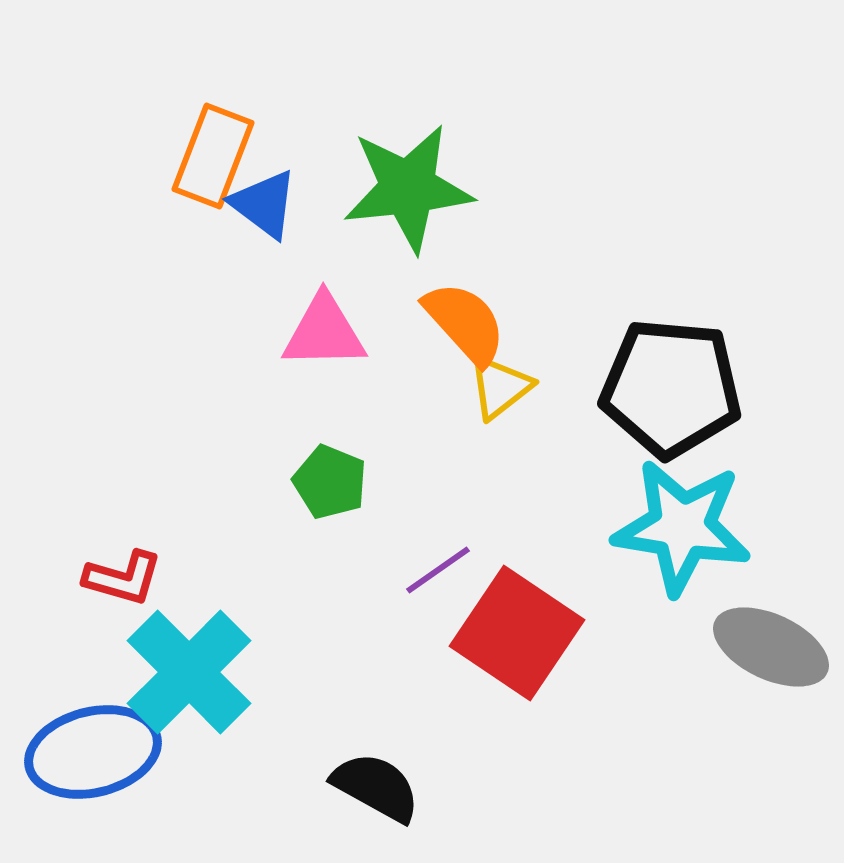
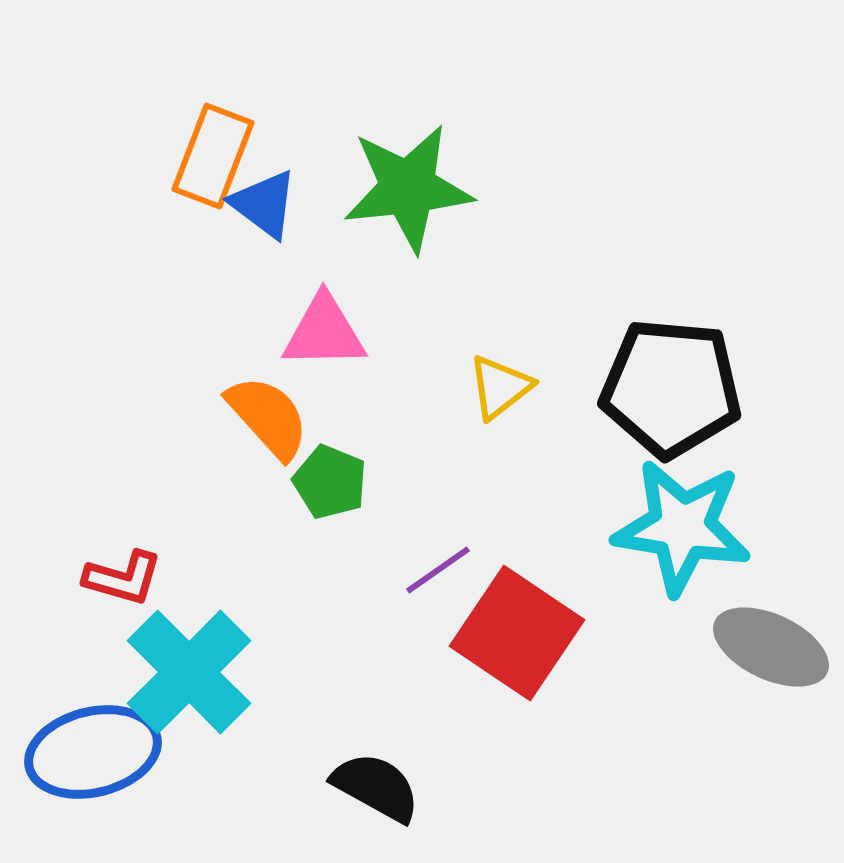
orange semicircle: moved 197 px left, 94 px down
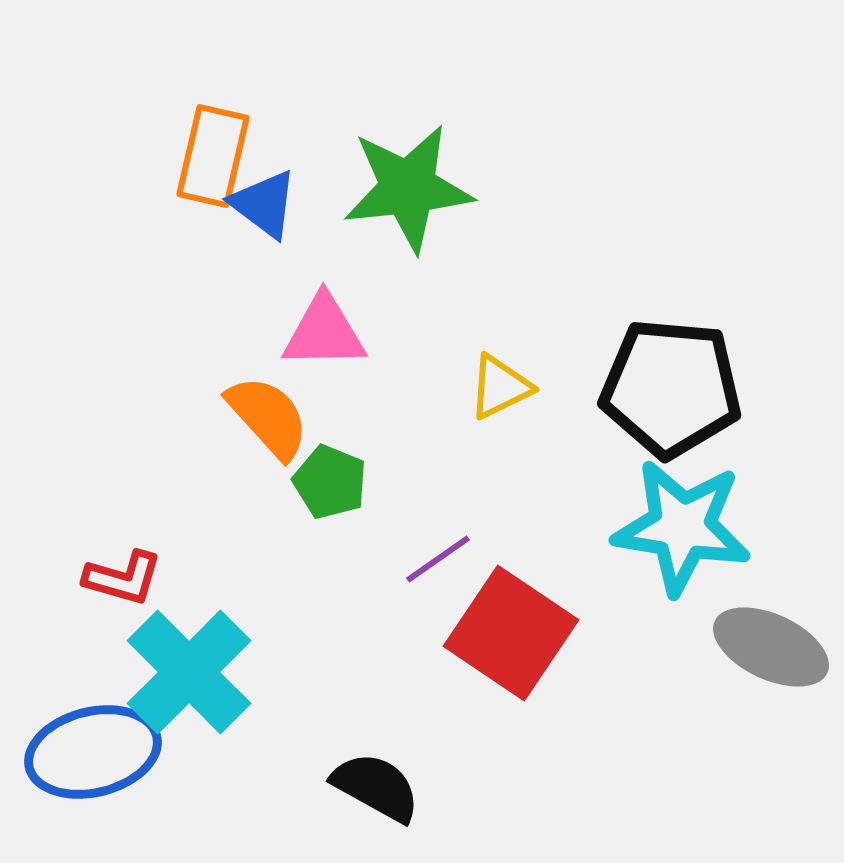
orange rectangle: rotated 8 degrees counterclockwise
yellow triangle: rotated 12 degrees clockwise
purple line: moved 11 px up
red square: moved 6 px left
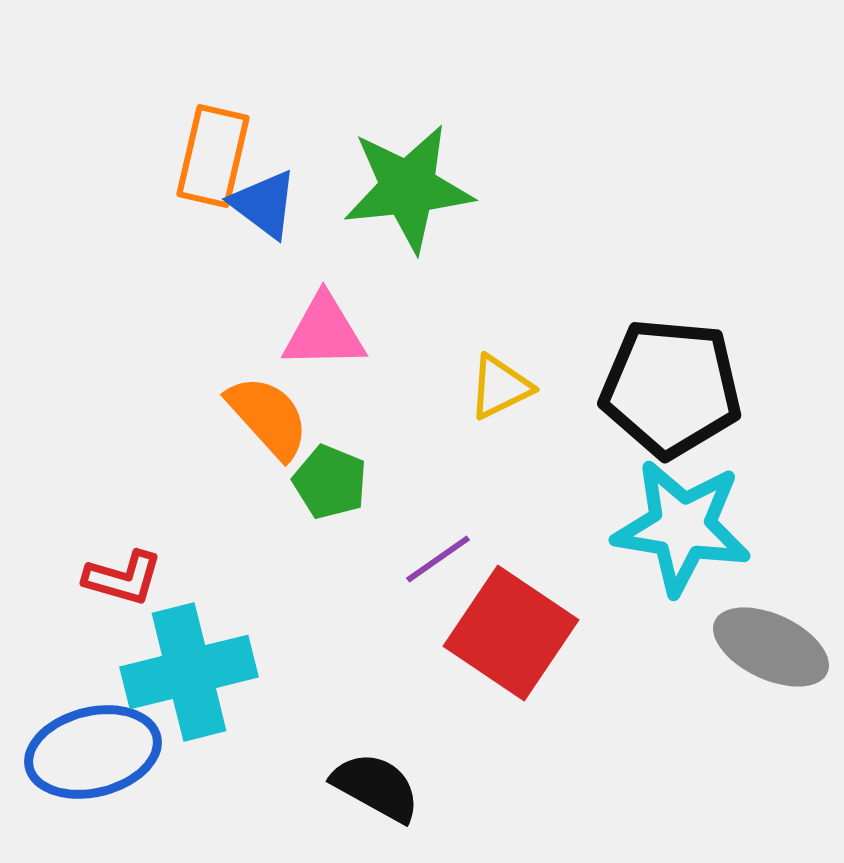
cyan cross: rotated 31 degrees clockwise
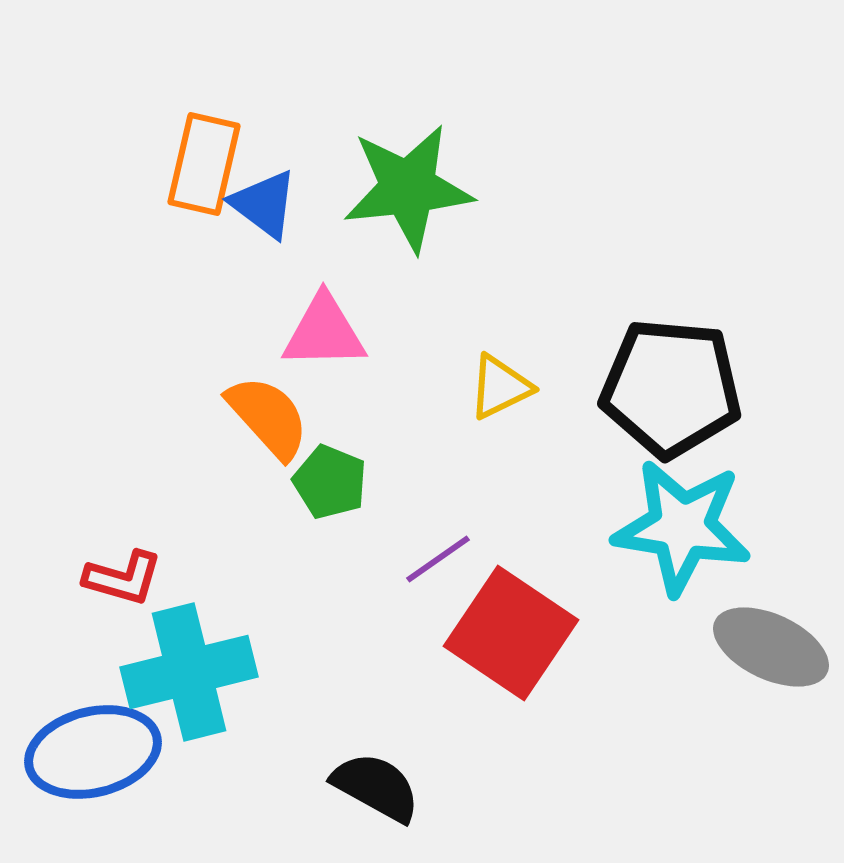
orange rectangle: moved 9 px left, 8 px down
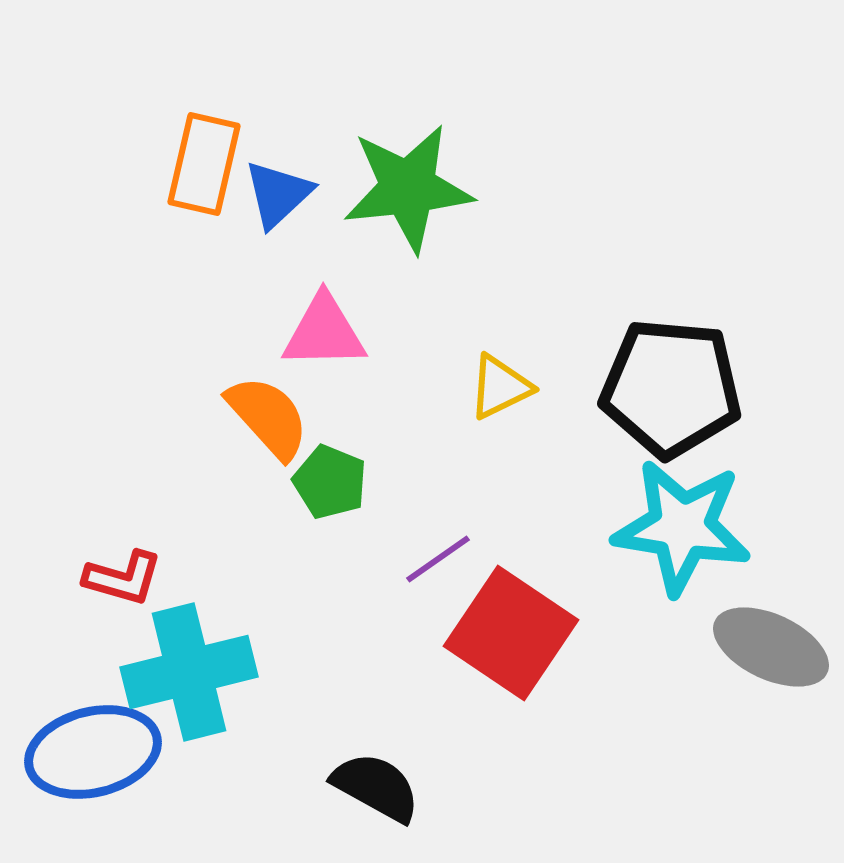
blue triangle: moved 14 px right, 10 px up; rotated 40 degrees clockwise
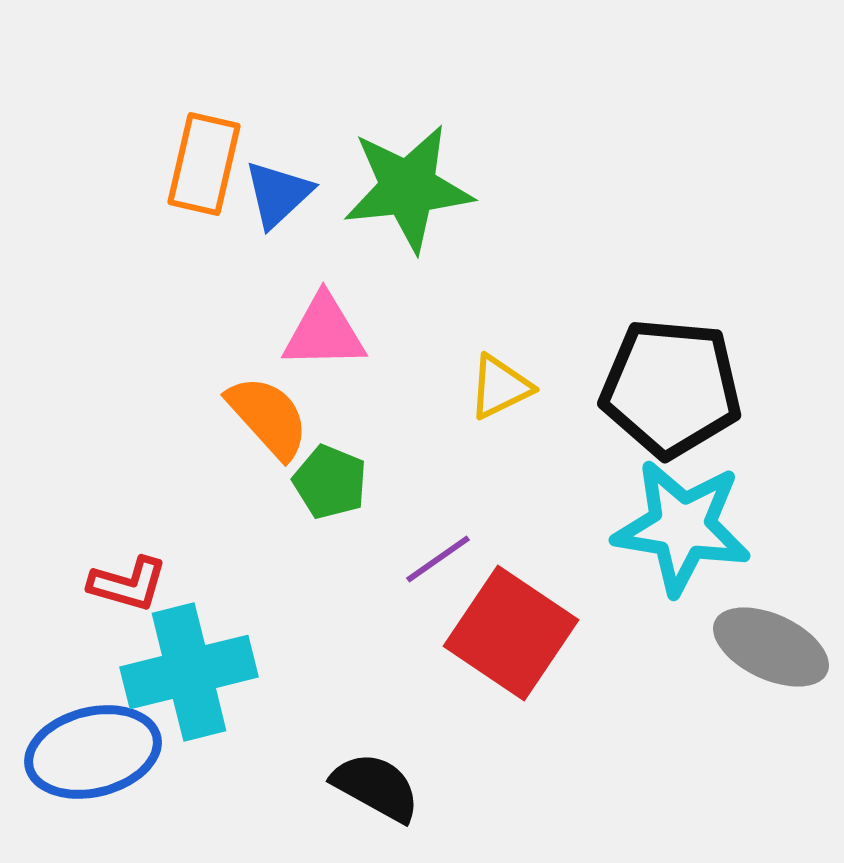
red L-shape: moved 5 px right, 6 px down
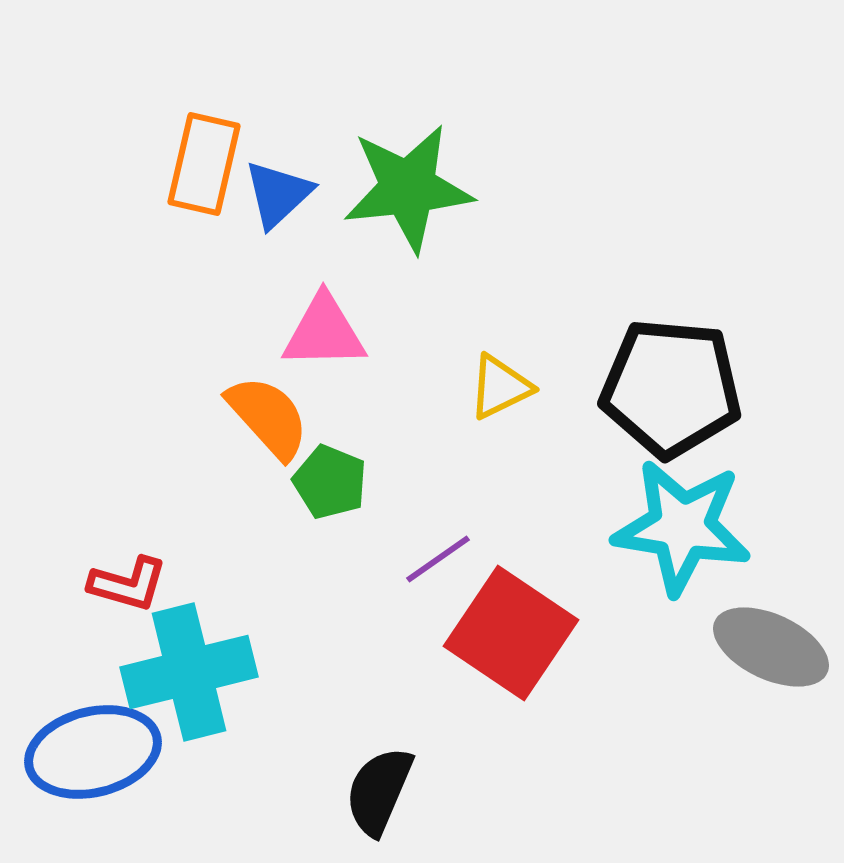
black semicircle: moved 3 px right, 4 px down; rotated 96 degrees counterclockwise
